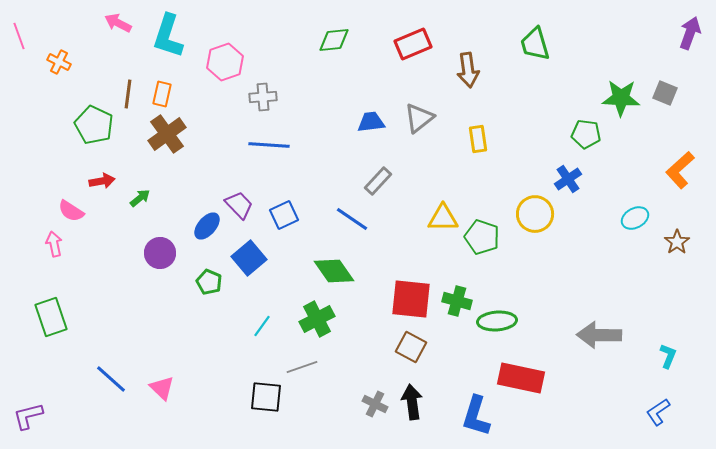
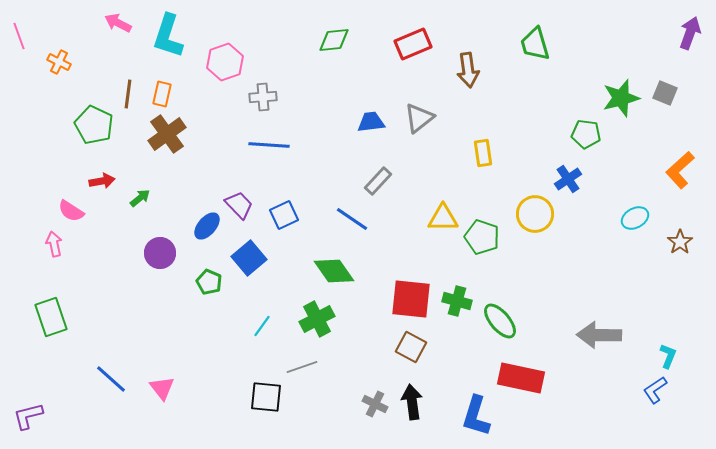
green star at (621, 98): rotated 18 degrees counterclockwise
yellow rectangle at (478, 139): moved 5 px right, 14 px down
brown star at (677, 242): moved 3 px right
green ellipse at (497, 321): moved 3 px right; rotated 54 degrees clockwise
pink triangle at (162, 388): rotated 8 degrees clockwise
blue L-shape at (658, 412): moved 3 px left, 22 px up
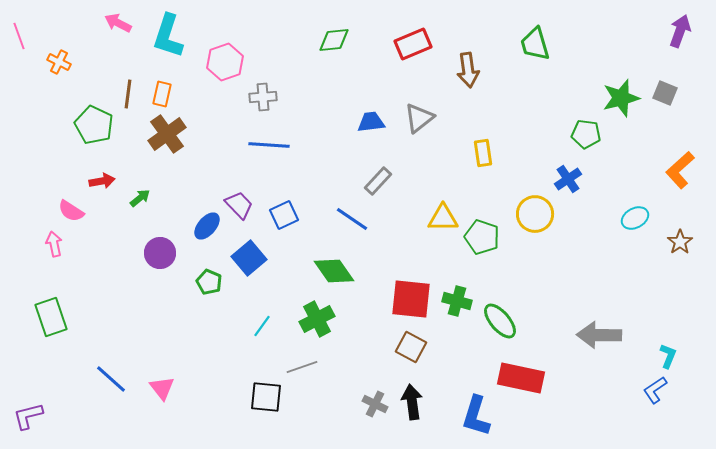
purple arrow at (690, 33): moved 10 px left, 2 px up
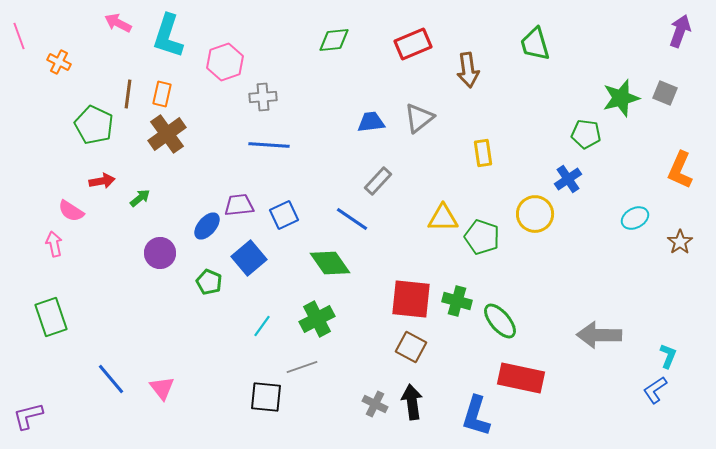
orange L-shape at (680, 170): rotated 24 degrees counterclockwise
purple trapezoid at (239, 205): rotated 52 degrees counterclockwise
green diamond at (334, 271): moved 4 px left, 8 px up
blue line at (111, 379): rotated 8 degrees clockwise
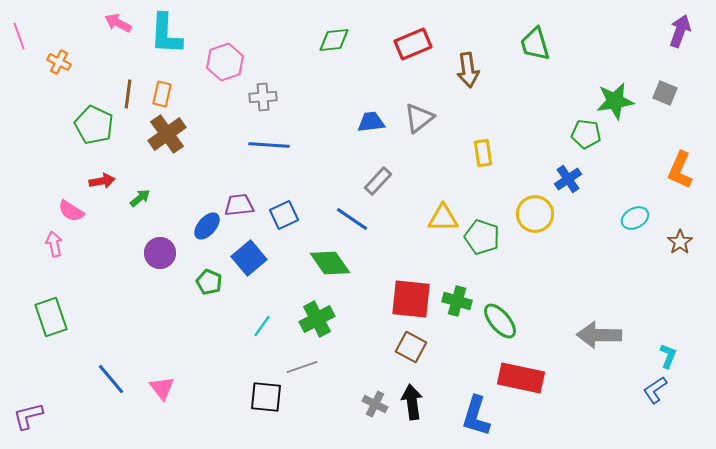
cyan L-shape at (168, 36): moved 2 px left, 2 px up; rotated 15 degrees counterclockwise
green star at (621, 98): moved 6 px left, 3 px down; rotated 6 degrees clockwise
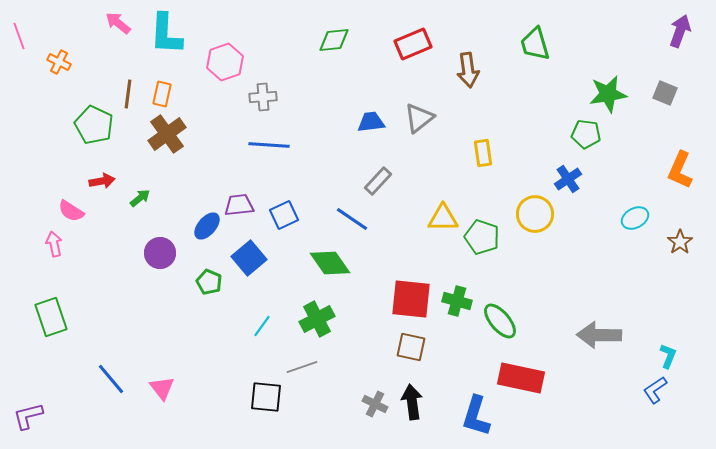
pink arrow at (118, 23): rotated 12 degrees clockwise
green star at (615, 101): moved 7 px left, 7 px up
brown square at (411, 347): rotated 16 degrees counterclockwise
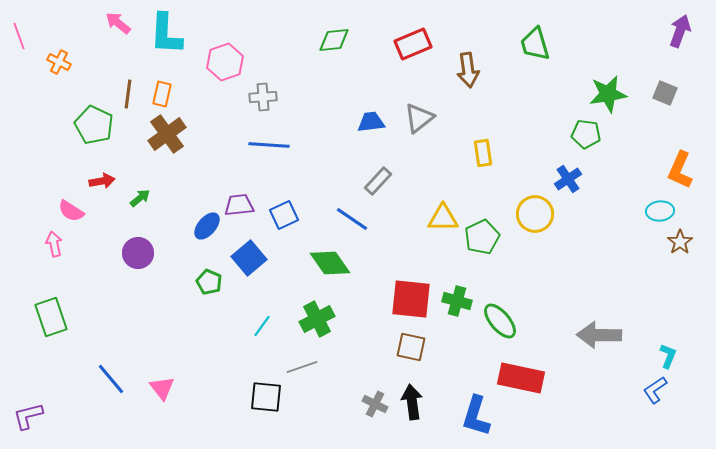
cyan ellipse at (635, 218): moved 25 px right, 7 px up; rotated 24 degrees clockwise
green pentagon at (482, 237): rotated 28 degrees clockwise
purple circle at (160, 253): moved 22 px left
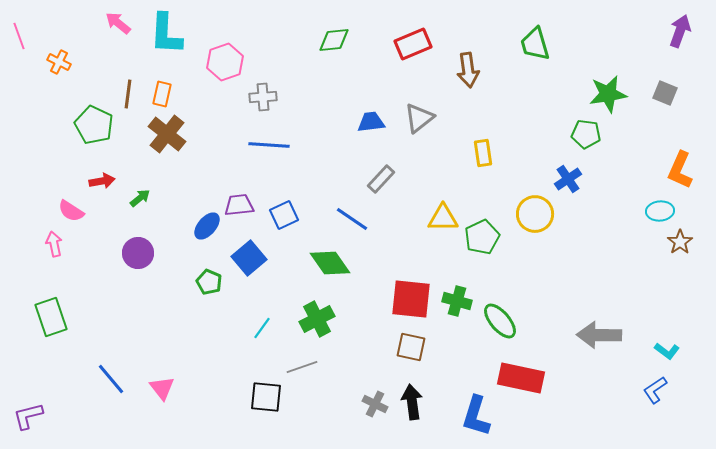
brown cross at (167, 134): rotated 15 degrees counterclockwise
gray rectangle at (378, 181): moved 3 px right, 2 px up
cyan line at (262, 326): moved 2 px down
cyan L-shape at (668, 356): moved 1 px left, 5 px up; rotated 105 degrees clockwise
